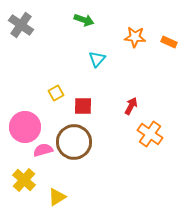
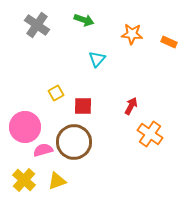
gray cross: moved 16 px right
orange star: moved 3 px left, 3 px up
yellow triangle: moved 16 px up; rotated 12 degrees clockwise
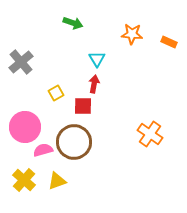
green arrow: moved 11 px left, 3 px down
gray cross: moved 16 px left, 37 px down; rotated 15 degrees clockwise
cyan triangle: rotated 12 degrees counterclockwise
red arrow: moved 37 px left, 22 px up; rotated 18 degrees counterclockwise
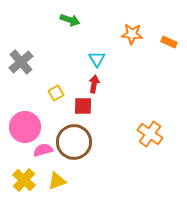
green arrow: moved 3 px left, 3 px up
